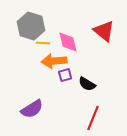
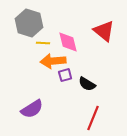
gray hexagon: moved 2 px left, 3 px up
orange arrow: moved 1 px left
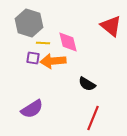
red triangle: moved 7 px right, 5 px up
purple square: moved 32 px left, 17 px up; rotated 24 degrees clockwise
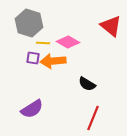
pink diamond: rotated 45 degrees counterclockwise
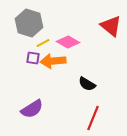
yellow line: rotated 32 degrees counterclockwise
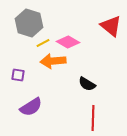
purple square: moved 15 px left, 17 px down
purple semicircle: moved 1 px left, 2 px up
red line: rotated 20 degrees counterclockwise
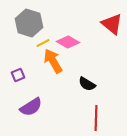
red triangle: moved 1 px right, 2 px up
orange arrow: rotated 65 degrees clockwise
purple square: rotated 32 degrees counterclockwise
red line: moved 3 px right
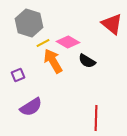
black semicircle: moved 23 px up
